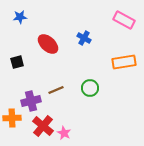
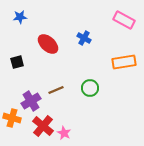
purple cross: rotated 18 degrees counterclockwise
orange cross: rotated 18 degrees clockwise
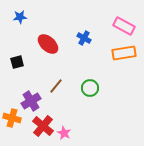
pink rectangle: moved 6 px down
orange rectangle: moved 9 px up
brown line: moved 4 px up; rotated 28 degrees counterclockwise
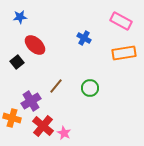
pink rectangle: moved 3 px left, 5 px up
red ellipse: moved 13 px left, 1 px down
black square: rotated 24 degrees counterclockwise
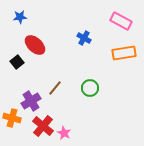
brown line: moved 1 px left, 2 px down
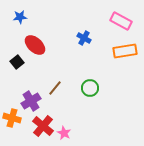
orange rectangle: moved 1 px right, 2 px up
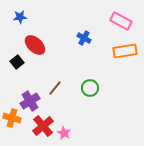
purple cross: moved 1 px left
red cross: rotated 10 degrees clockwise
